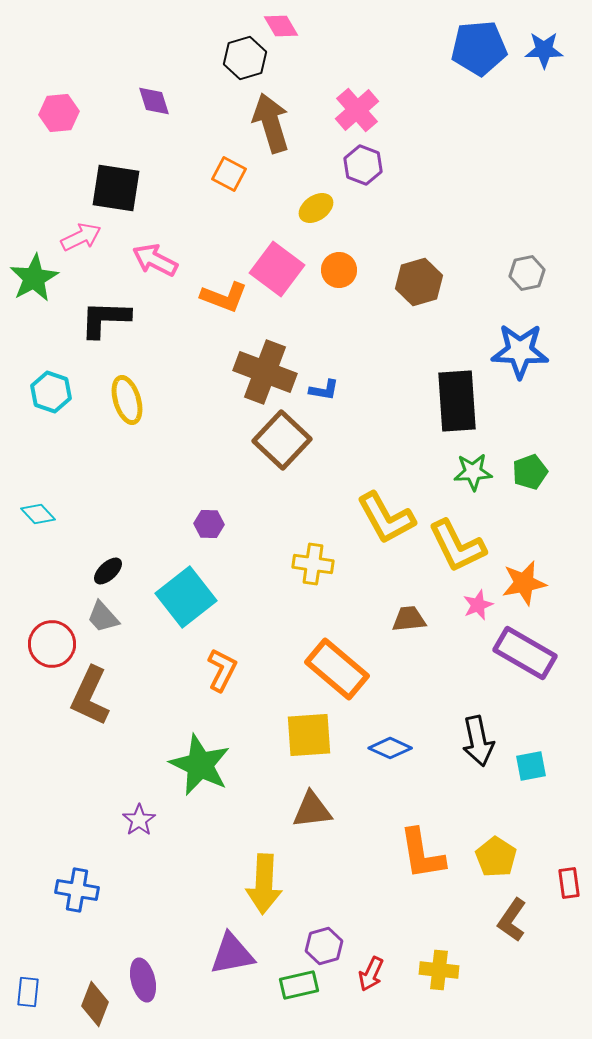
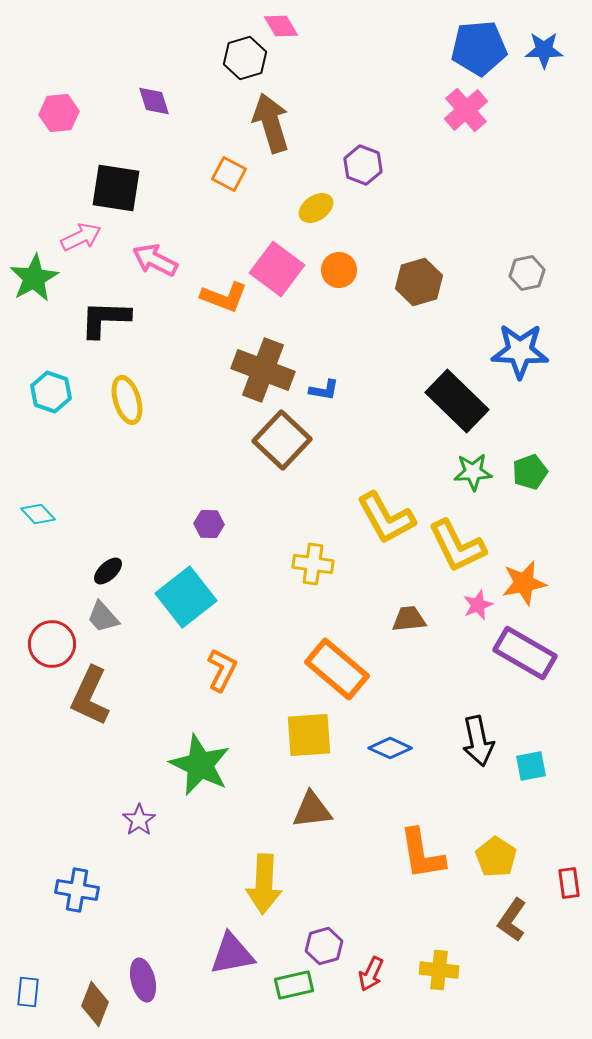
pink cross at (357, 110): moved 109 px right
brown cross at (265, 372): moved 2 px left, 2 px up
black rectangle at (457, 401): rotated 42 degrees counterclockwise
green rectangle at (299, 985): moved 5 px left
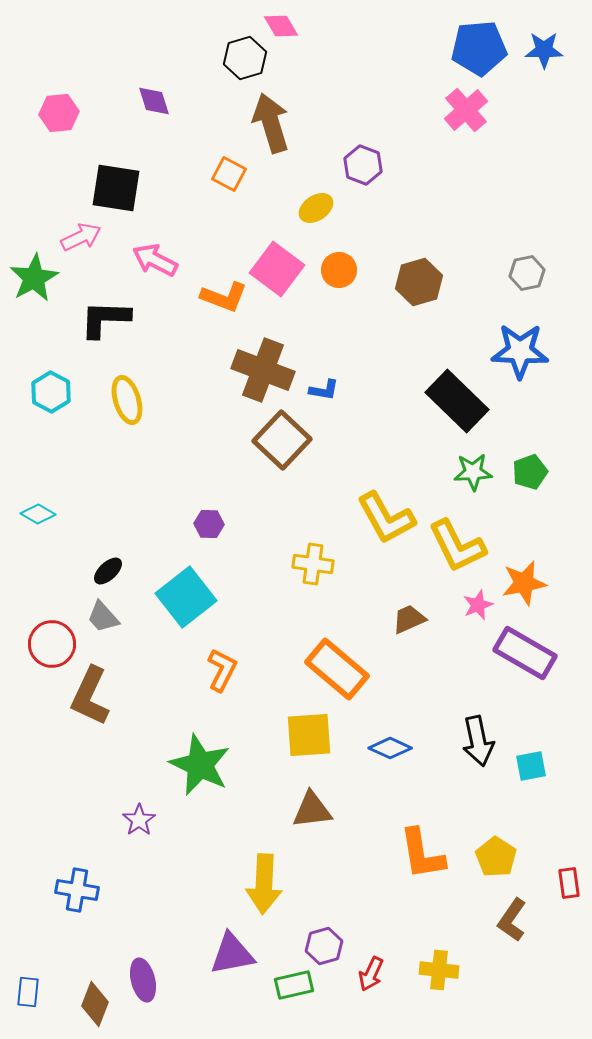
cyan hexagon at (51, 392): rotated 9 degrees clockwise
cyan diamond at (38, 514): rotated 16 degrees counterclockwise
brown trapezoid at (409, 619): rotated 18 degrees counterclockwise
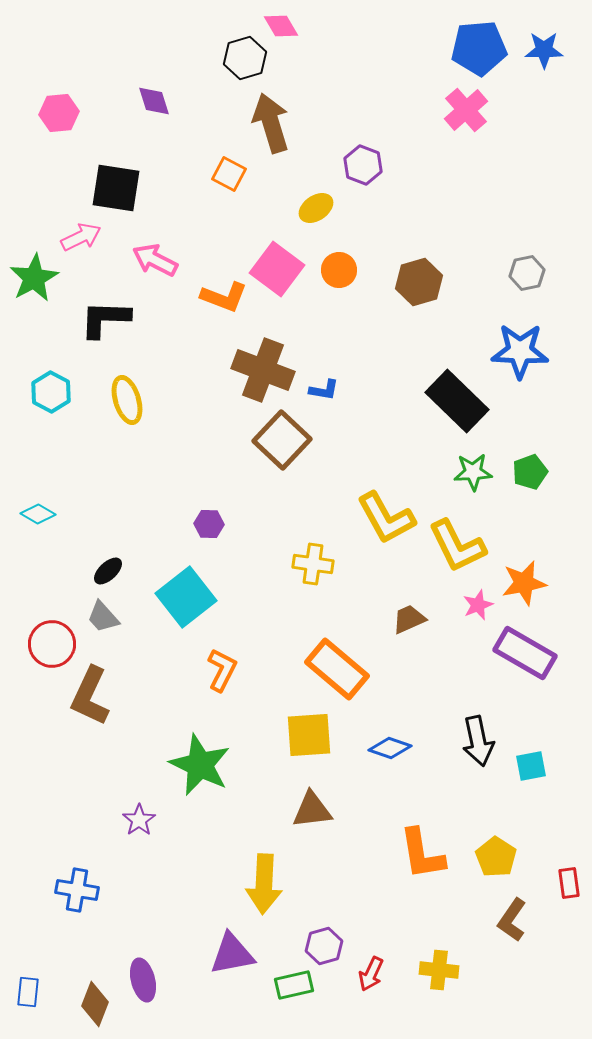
blue diamond at (390, 748): rotated 6 degrees counterclockwise
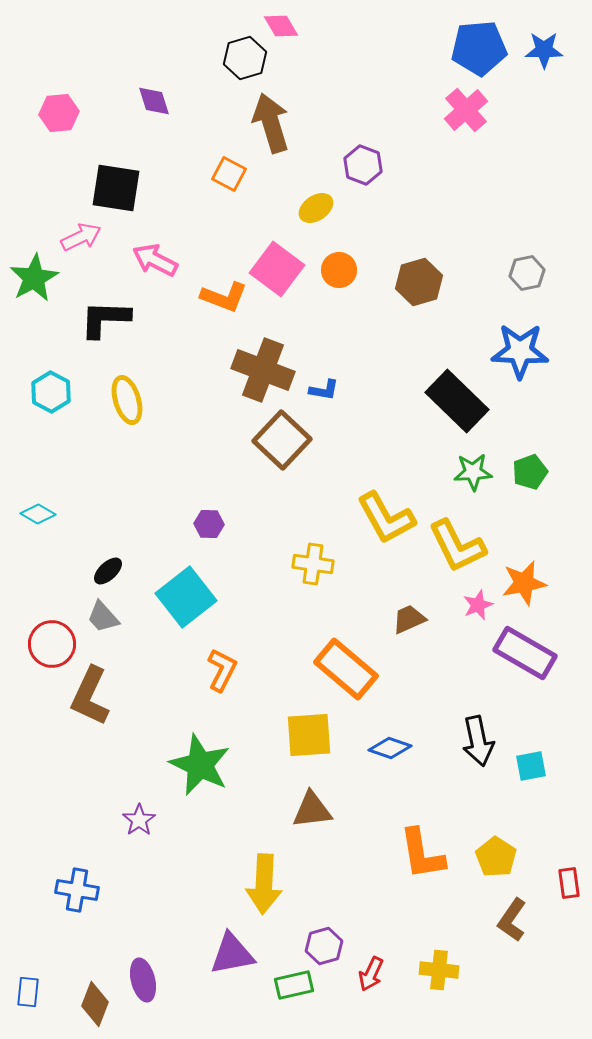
orange rectangle at (337, 669): moved 9 px right
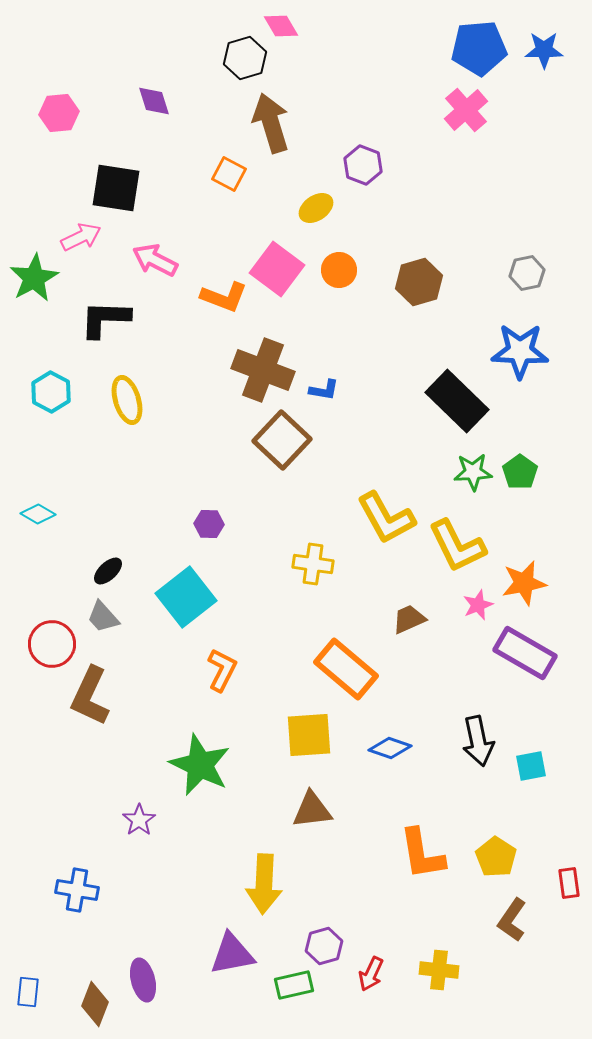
green pentagon at (530, 472): moved 10 px left; rotated 16 degrees counterclockwise
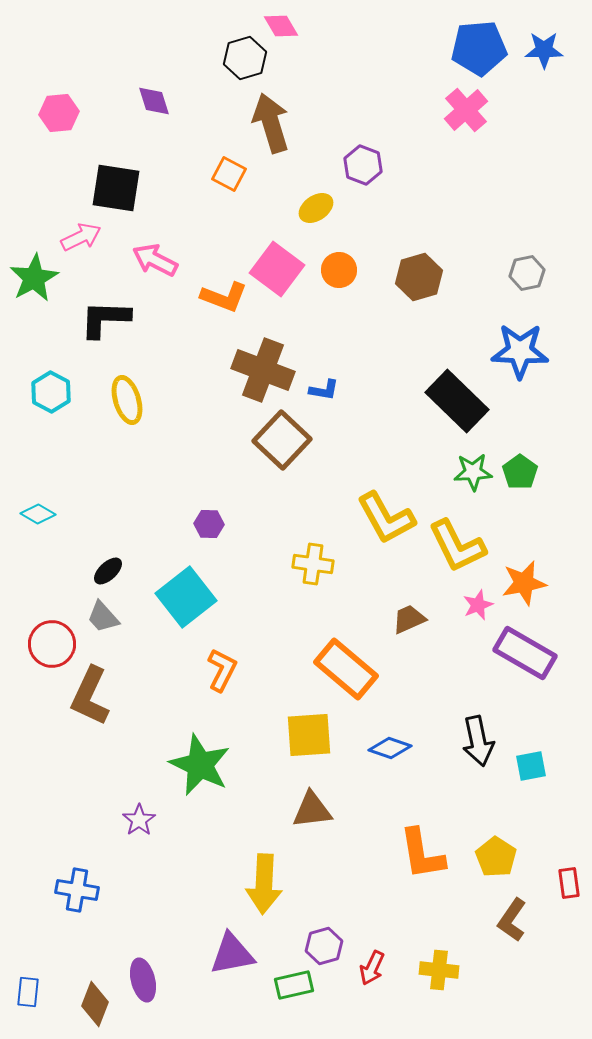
brown hexagon at (419, 282): moved 5 px up
red arrow at (371, 974): moved 1 px right, 6 px up
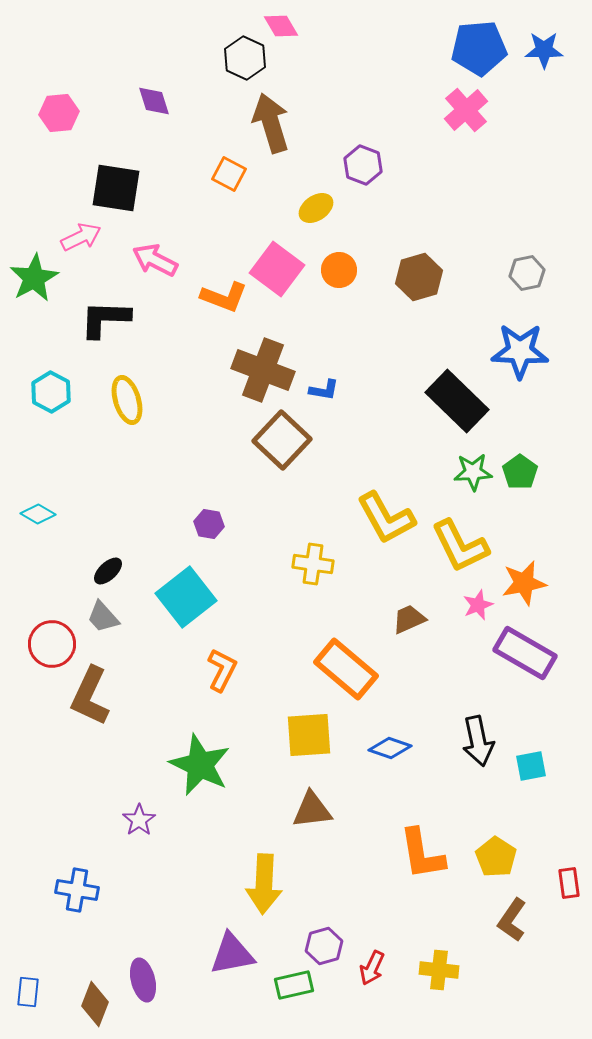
black hexagon at (245, 58): rotated 18 degrees counterclockwise
purple hexagon at (209, 524): rotated 8 degrees clockwise
yellow L-shape at (457, 546): moved 3 px right
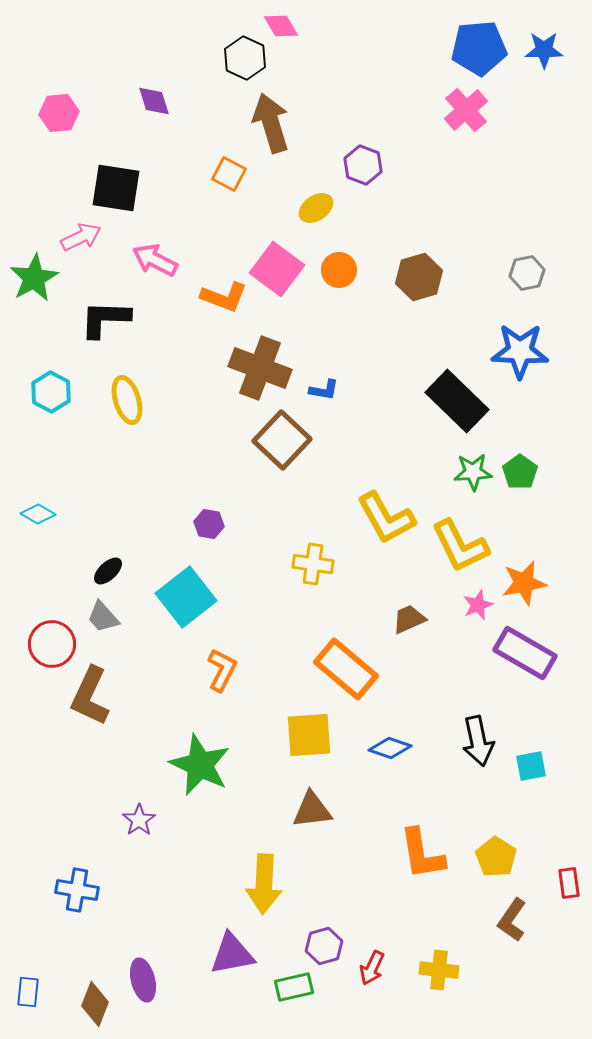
brown cross at (263, 370): moved 3 px left, 2 px up
green rectangle at (294, 985): moved 2 px down
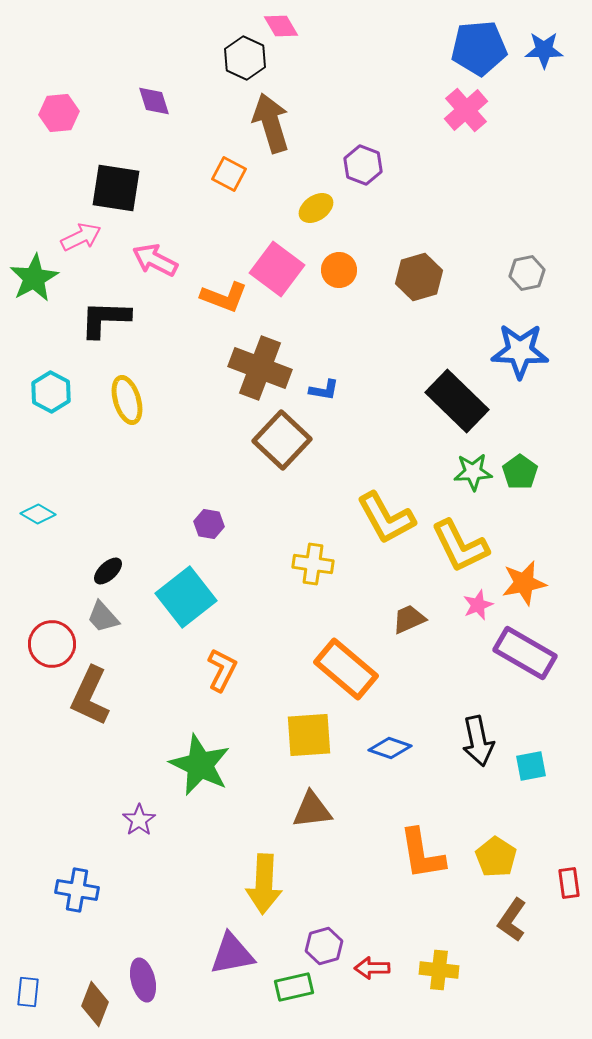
red arrow at (372, 968): rotated 64 degrees clockwise
